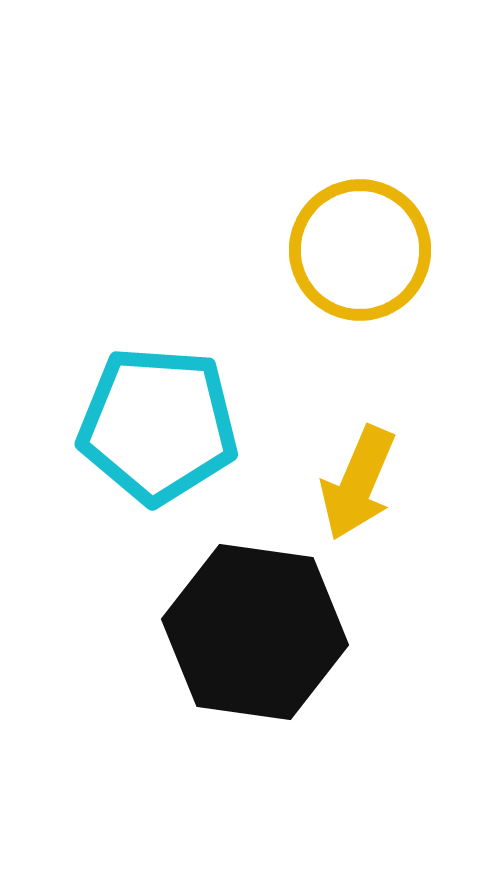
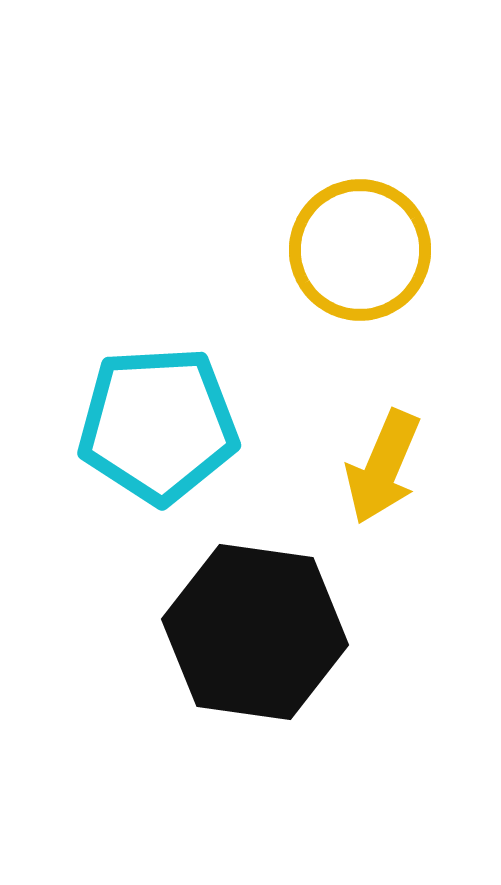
cyan pentagon: rotated 7 degrees counterclockwise
yellow arrow: moved 25 px right, 16 px up
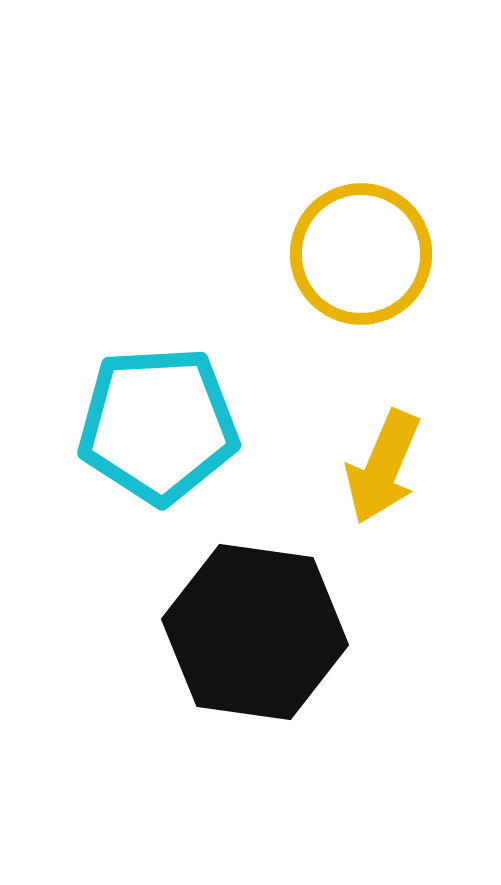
yellow circle: moved 1 px right, 4 px down
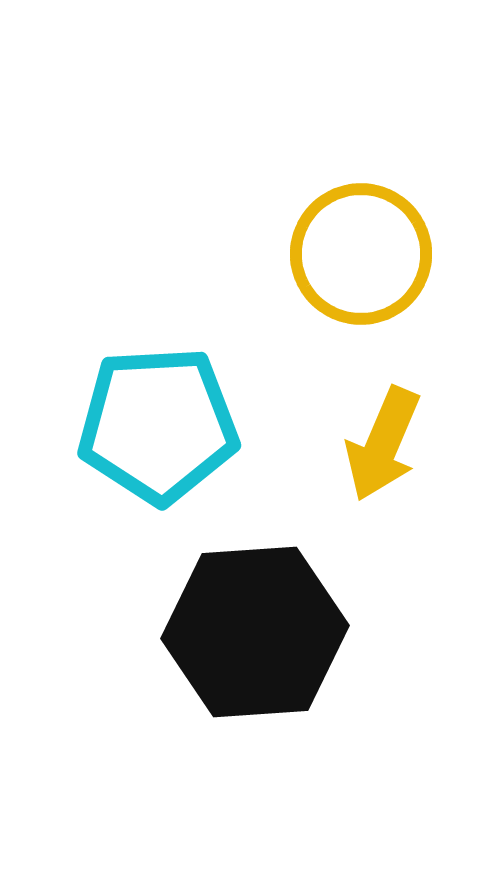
yellow arrow: moved 23 px up
black hexagon: rotated 12 degrees counterclockwise
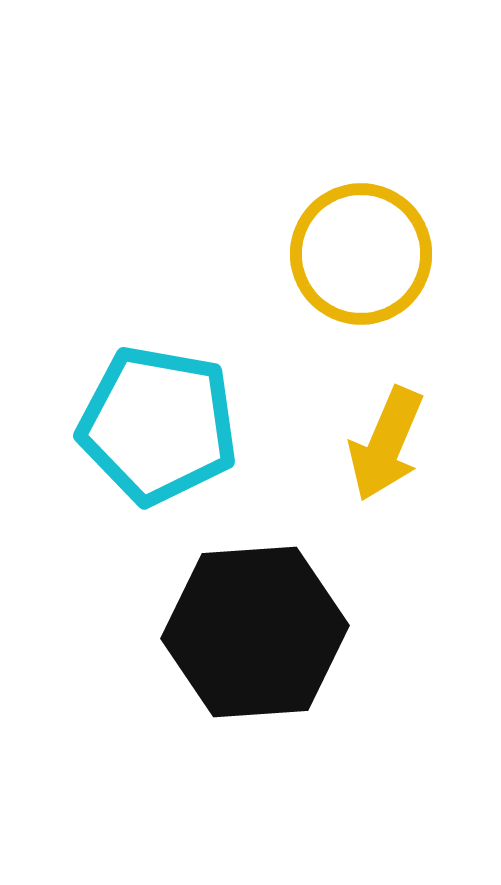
cyan pentagon: rotated 13 degrees clockwise
yellow arrow: moved 3 px right
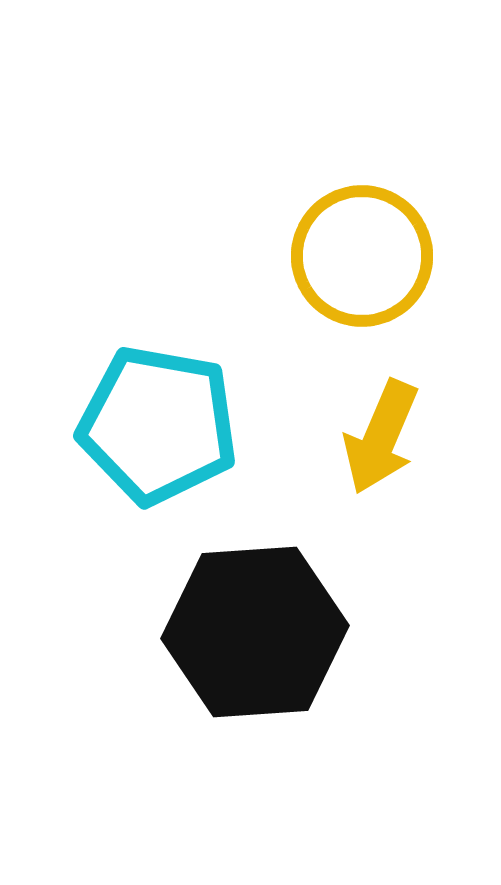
yellow circle: moved 1 px right, 2 px down
yellow arrow: moved 5 px left, 7 px up
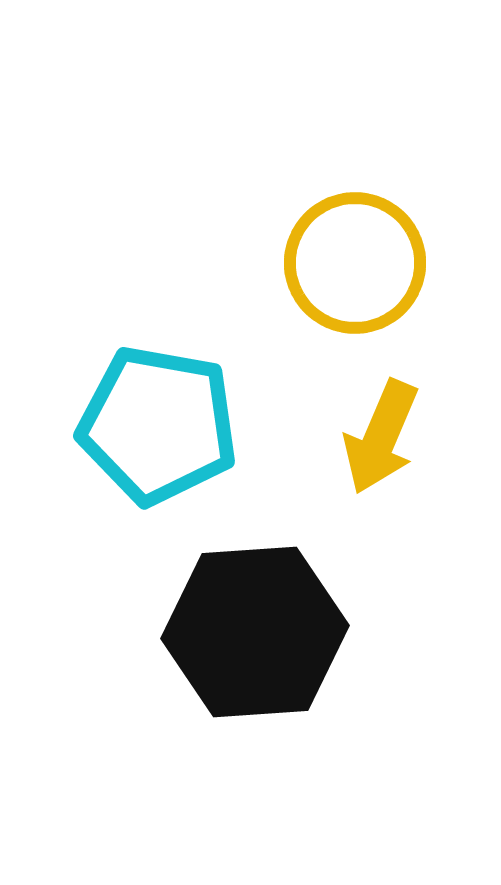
yellow circle: moved 7 px left, 7 px down
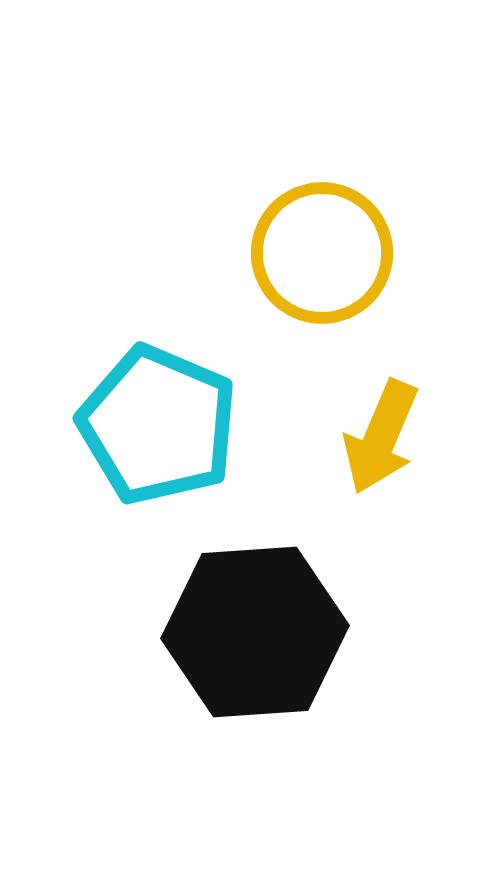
yellow circle: moved 33 px left, 10 px up
cyan pentagon: rotated 13 degrees clockwise
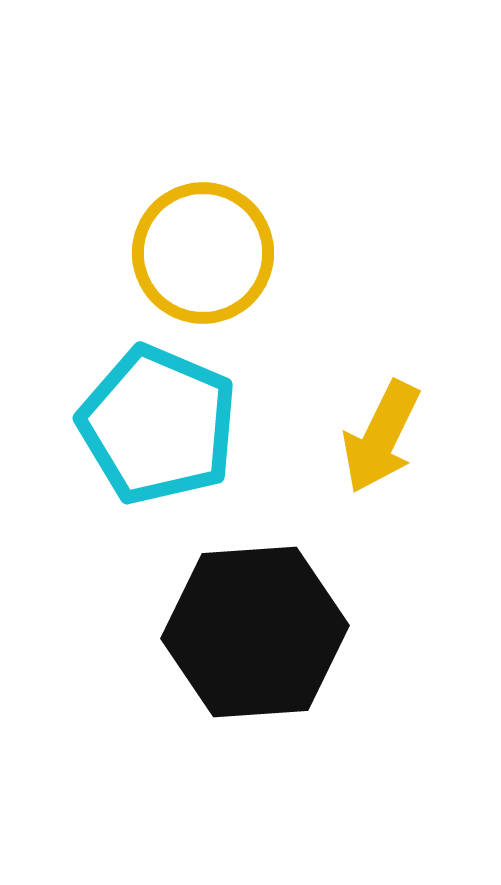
yellow circle: moved 119 px left
yellow arrow: rotated 3 degrees clockwise
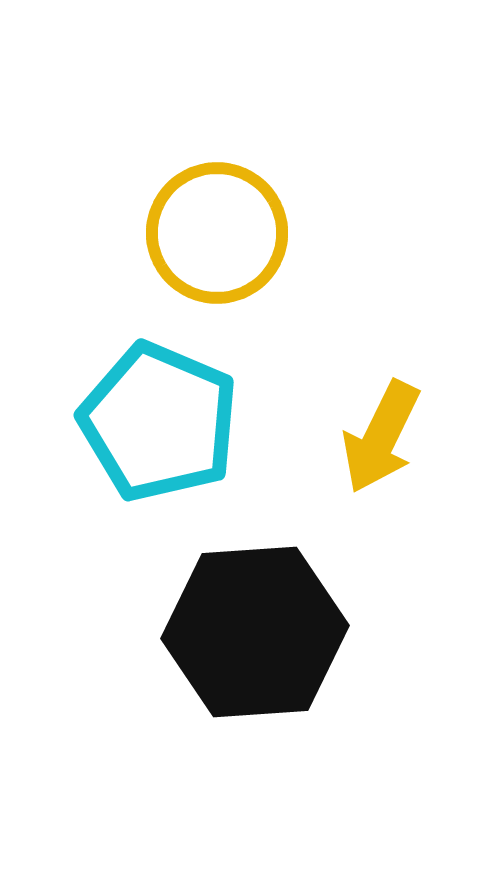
yellow circle: moved 14 px right, 20 px up
cyan pentagon: moved 1 px right, 3 px up
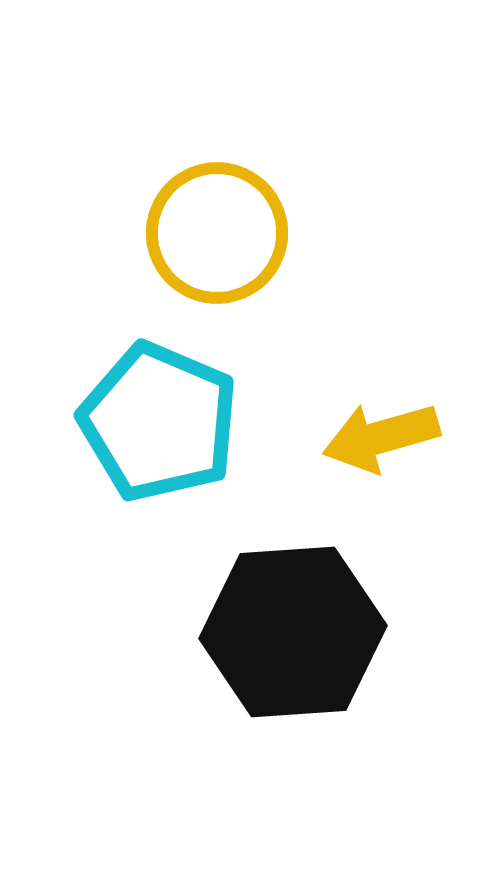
yellow arrow: rotated 48 degrees clockwise
black hexagon: moved 38 px right
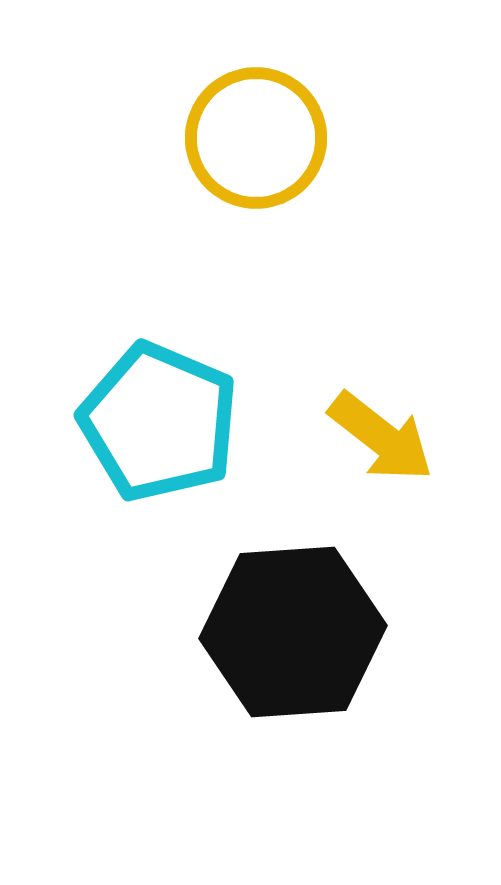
yellow circle: moved 39 px right, 95 px up
yellow arrow: rotated 126 degrees counterclockwise
